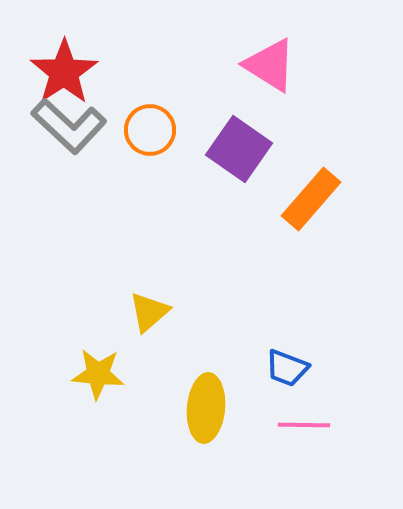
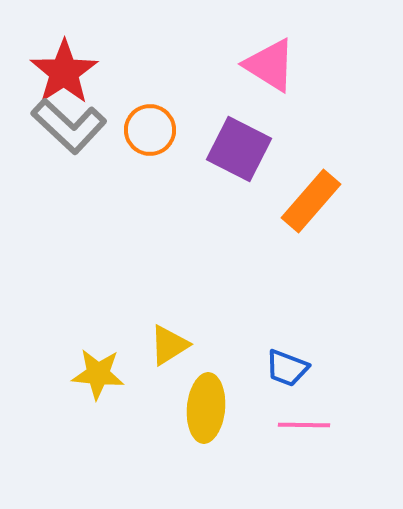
purple square: rotated 8 degrees counterclockwise
orange rectangle: moved 2 px down
yellow triangle: moved 20 px right, 33 px down; rotated 9 degrees clockwise
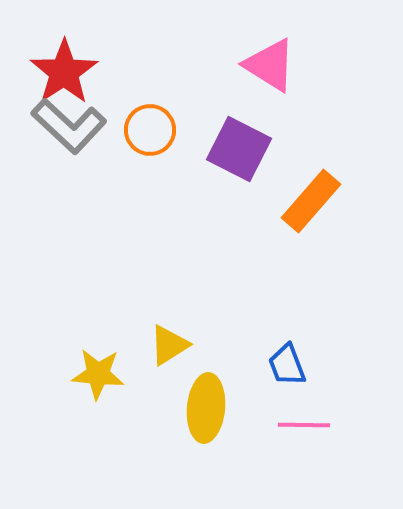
blue trapezoid: moved 3 px up; rotated 48 degrees clockwise
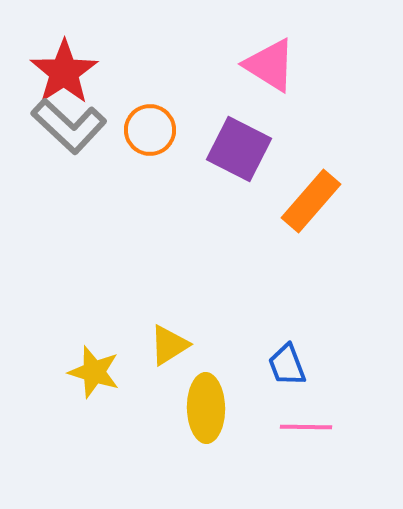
yellow star: moved 4 px left, 2 px up; rotated 12 degrees clockwise
yellow ellipse: rotated 6 degrees counterclockwise
pink line: moved 2 px right, 2 px down
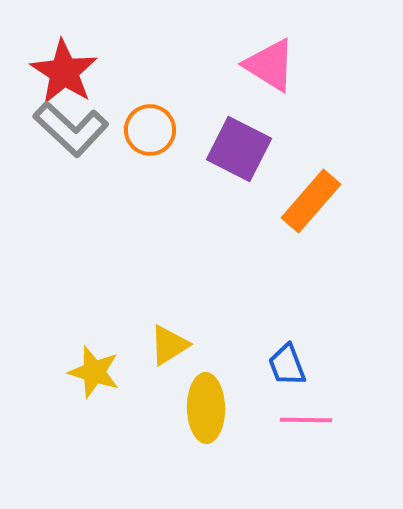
red star: rotated 6 degrees counterclockwise
gray L-shape: moved 2 px right, 3 px down
pink line: moved 7 px up
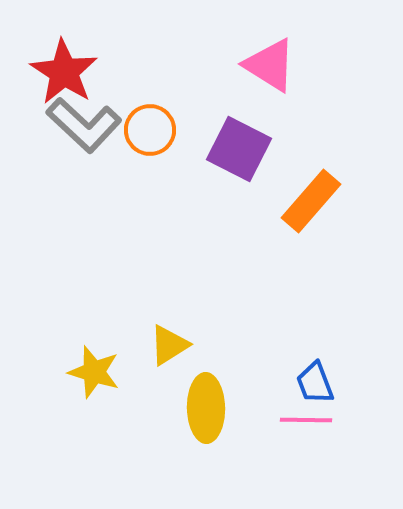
gray L-shape: moved 13 px right, 4 px up
blue trapezoid: moved 28 px right, 18 px down
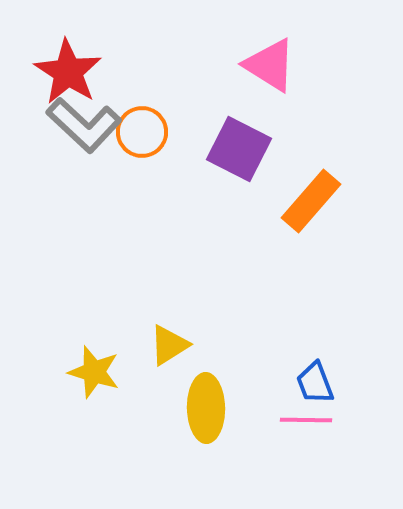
red star: moved 4 px right
orange circle: moved 8 px left, 2 px down
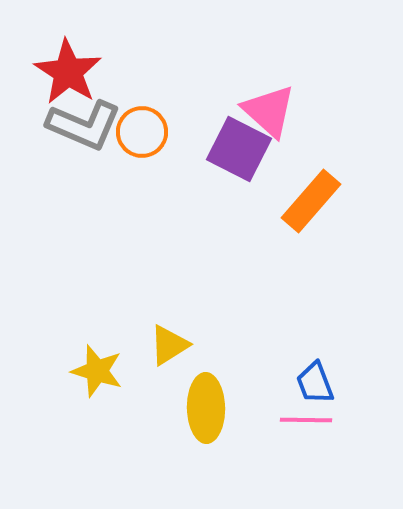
pink triangle: moved 1 px left, 46 px down; rotated 10 degrees clockwise
gray L-shape: rotated 20 degrees counterclockwise
yellow star: moved 3 px right, 1 px up
